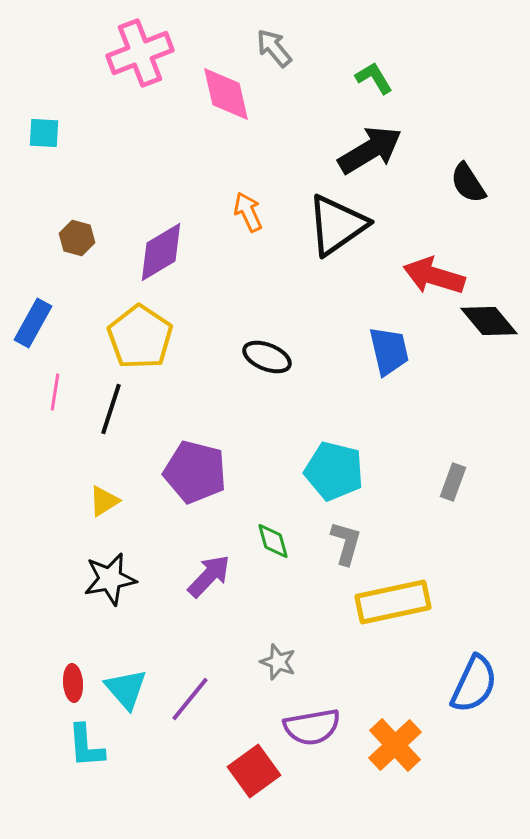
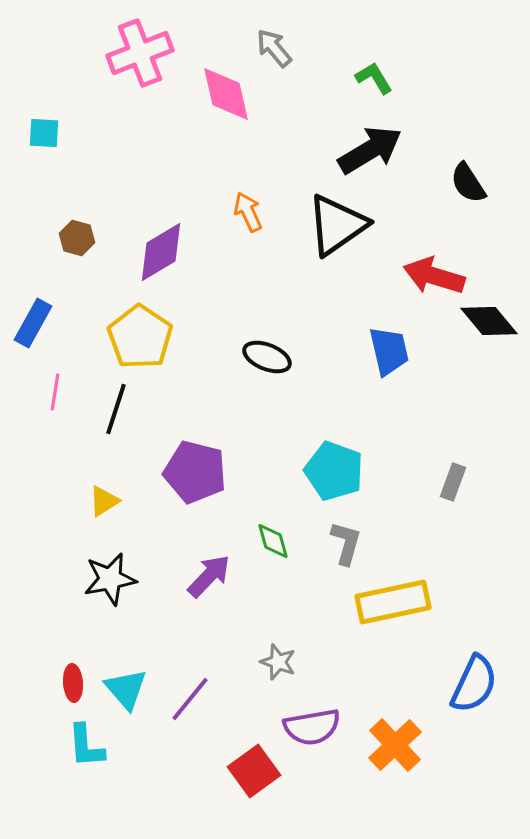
black line: moved 5 px right
cyan pentagon: rotated 6 degrees clockwise
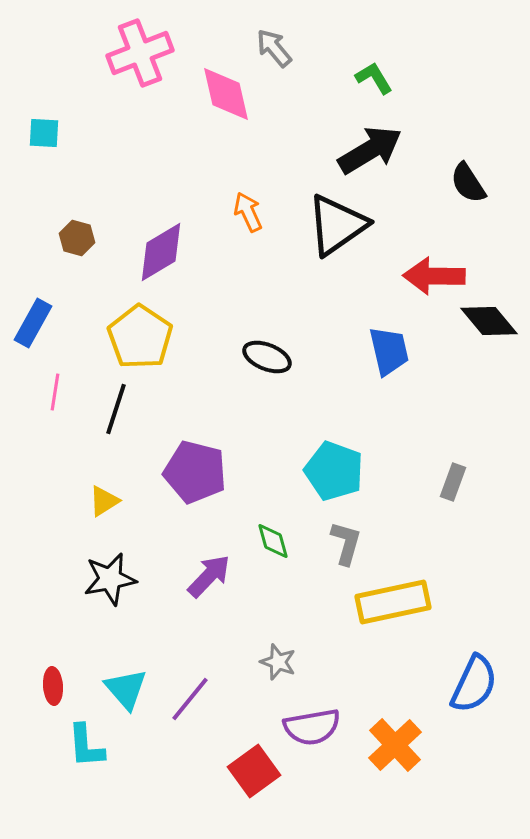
red arrow: rotated 16 degrees counterclockwise
red ellipse: moved 20 px left, 3 px down
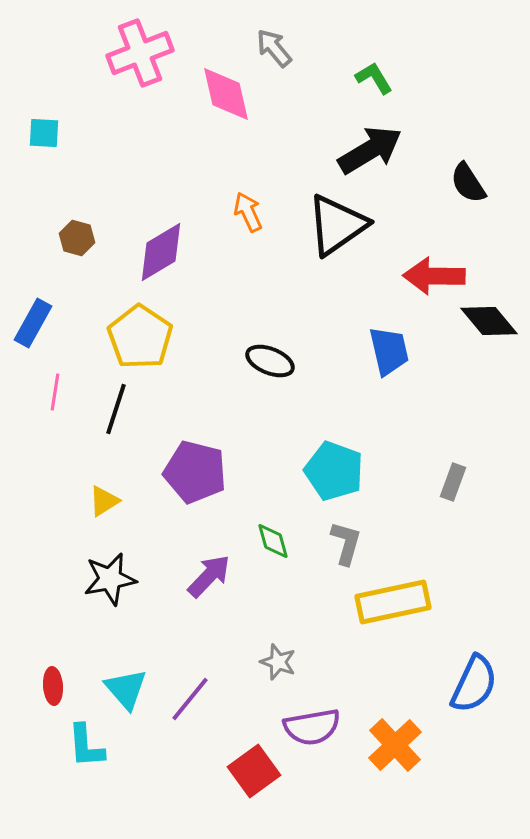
black ellipse: moved 3 px right, 4 px down
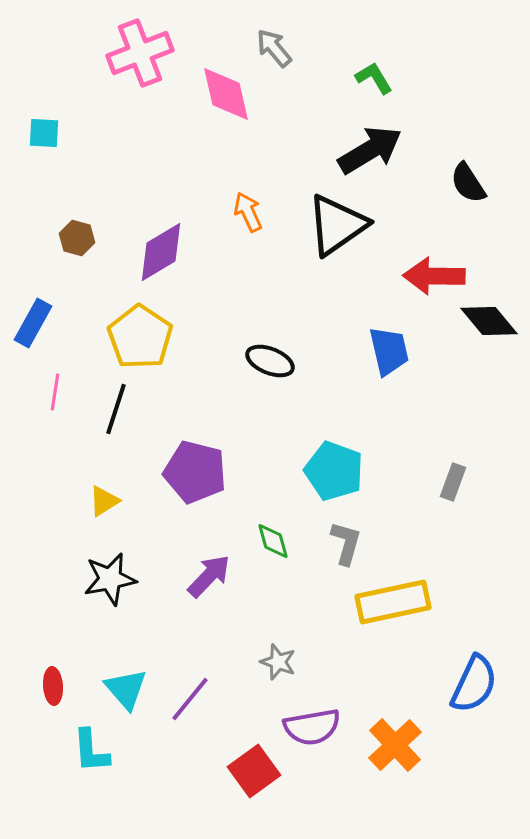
cyan L-shape: moved 5 px right, 5 px down
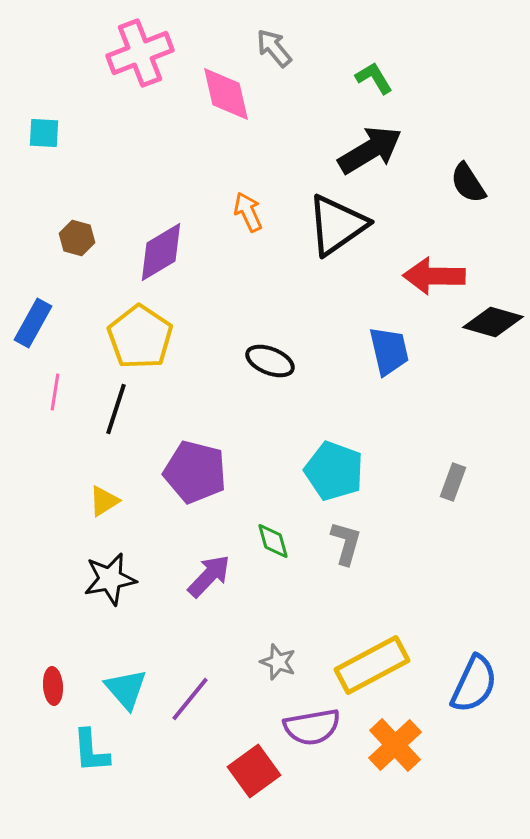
black diamond: moved 4 px right, 1 px down; rotated 34 degrees counterclockwise
yellow rectangle: moved 21 px left, 63 px down; rotated 16 degrees counterclockwise
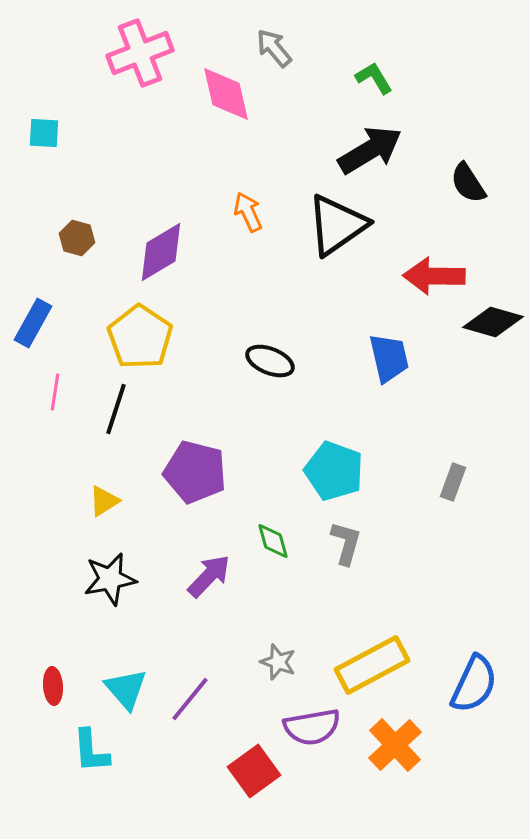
blue trapezoid: moved 7 px down
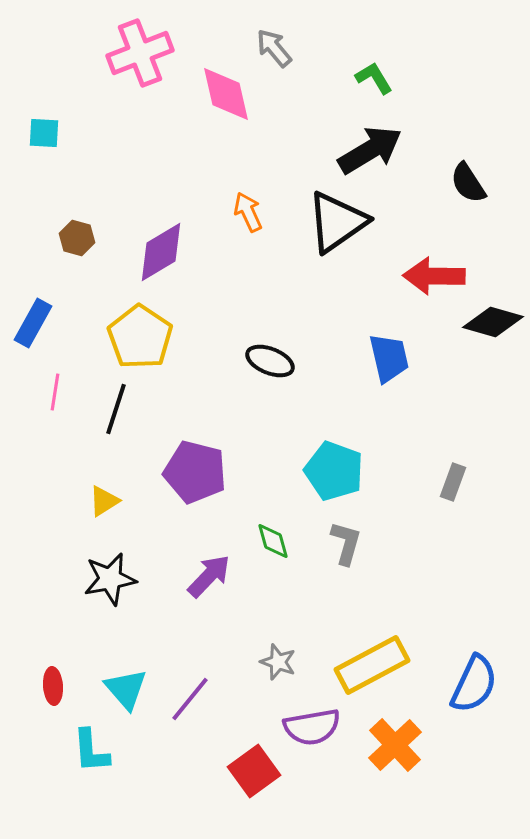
black triangle: moved 3 px up
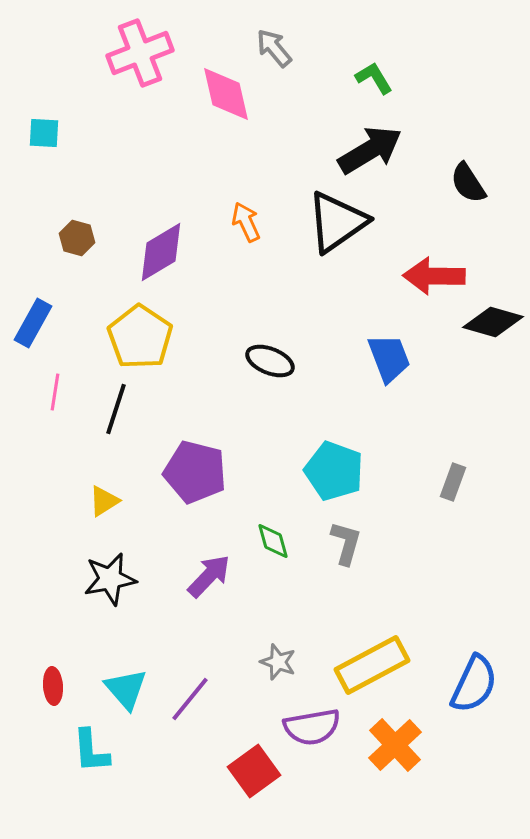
orange arrow: moved 2 px left, 10 px down
blue trapezoid: rotated 8 degrees counterclockwise
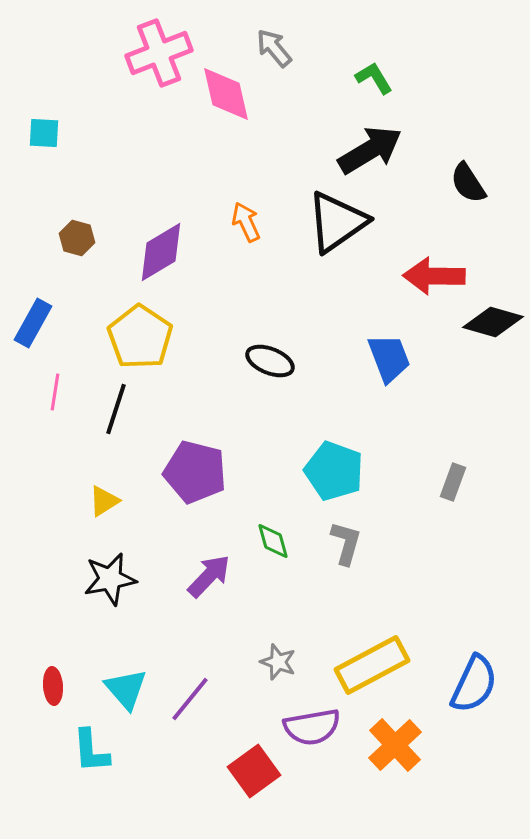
pink cross: moved 19 px right
